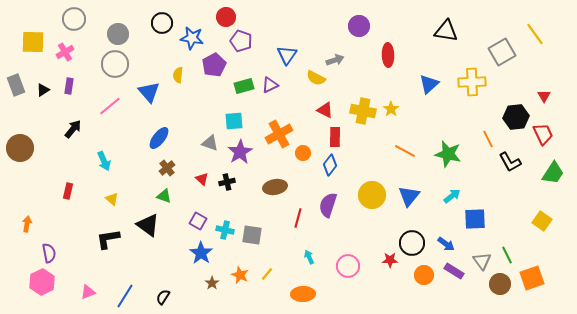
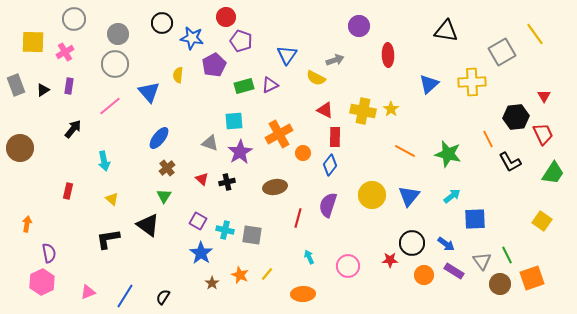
cyan arrow at (104, 161): rotated 12 degrees clockwise
green triangle at (164, 196): rotated 42 degrees clockwise
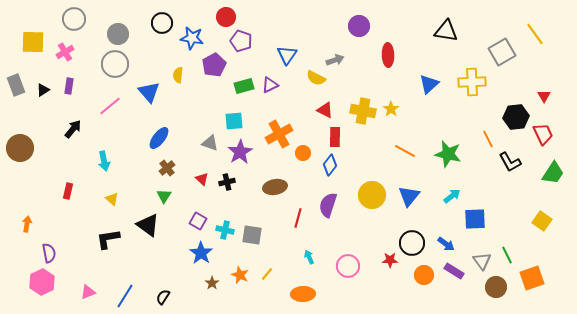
brown circle at (500, 284): moved 4 px left, 3 px down
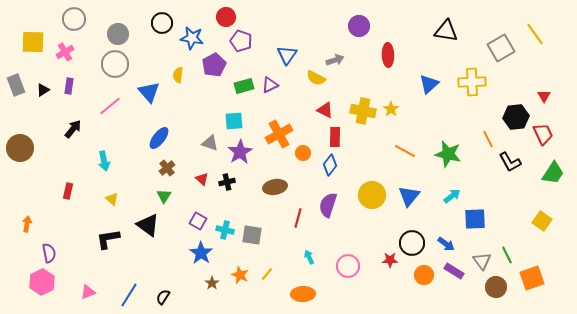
gray square at (502, 52): moved 1 px left, 4 px up
blue line at (125, 296): moved 4 px right, 1 px up
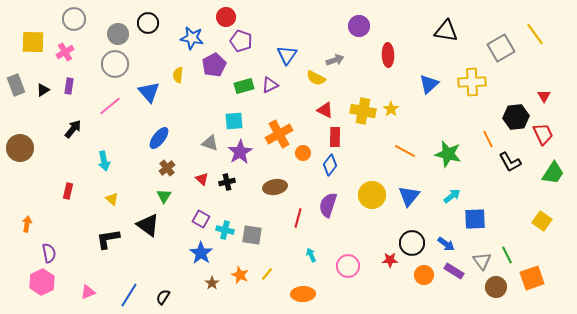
black circle at (162, 23): moved 14 px left
purple square at (198, 221): moved 3 px right, 2 px up
cyan arrow at (309, 257): moved 2 px right, 2 px up
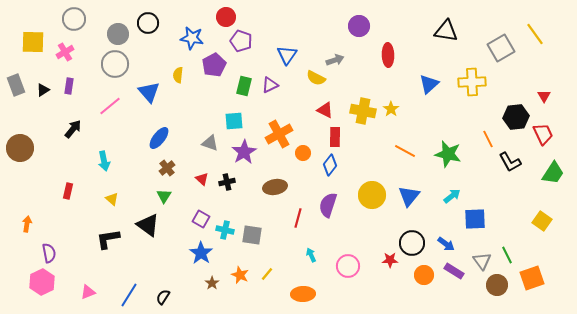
green rectangle at (244, 86): rotated 60 degrees counterclockwise
purple star at (240, 152): moved 4 px right
brown circle at (496, 287): moved 1 px right, 2 px up
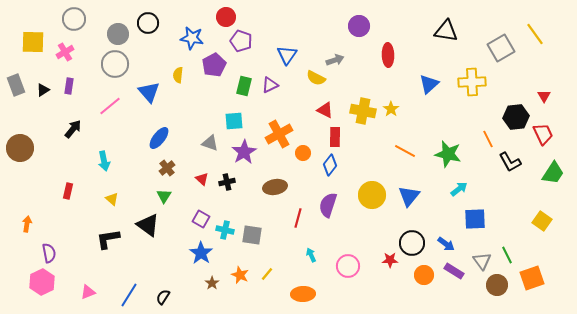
cyan arrow at (452, 196): moved 7 px right, 7 px up
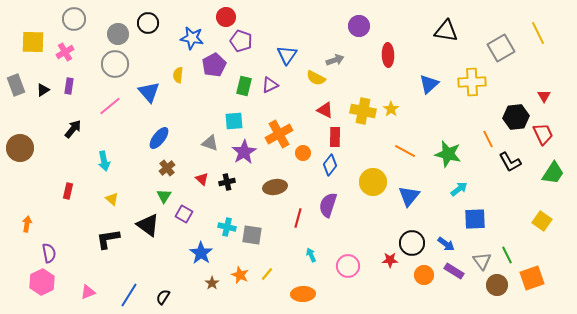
yellow line at (535, 34): moved 3 px right, 1 px up; rotated 10 degrees clockwise
yellow circle at (372, 195): moved 1 px right, 13 px up
purple square at (201, 219): moved 17 px left, 5 px up
cyan cross at (225, 230): moved 2 px right, 3 px up
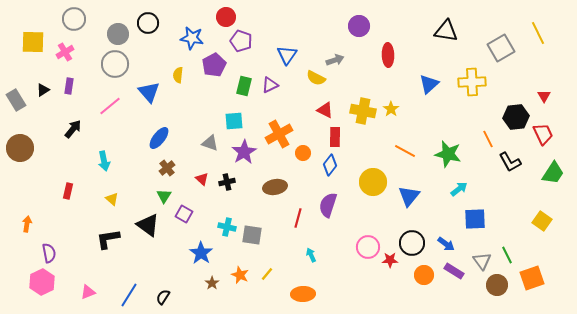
gray rectangle at (16, 85): moved 15 px down; rotated 10 degrees counterclockwise
pink circle at (348, 266): moved 20 px right, 19 px up
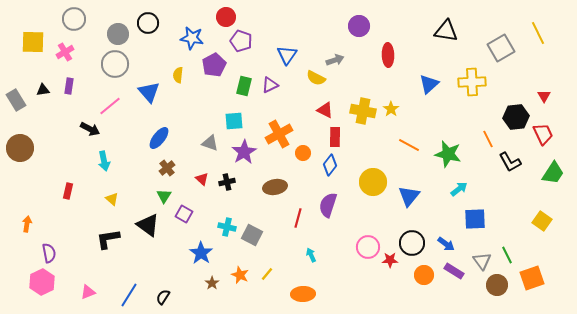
black triangle at (43, 90): rotated 24 degrees clockwise
black arrow at (73, 129): moved 17 px right; rotated 78 degrees clockwise
orange line at (405, 151): moved 4 px right, 6 px up
gray square at (252, 235): rotated 20 degrees clockwise
